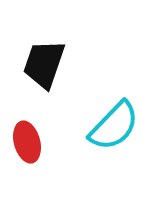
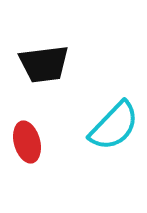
black trapezoid: rotated 116 degrees counterclockwise
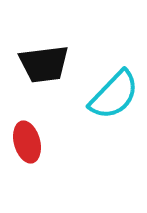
cyan semicircle: moved 31 px up
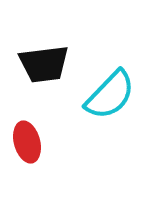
cyan semicircle: moved 4 px left
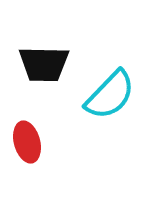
black trapezoid: rotated 8 degrees clockwise
